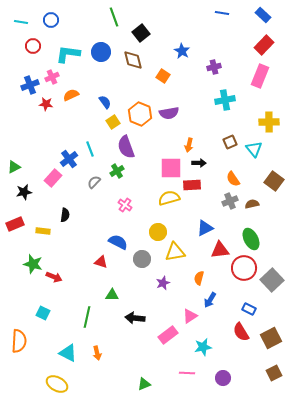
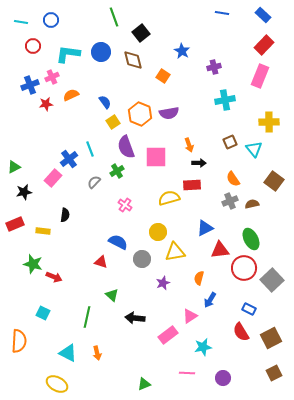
red star at (46, 104): rotated 16 degrees counterclockwise
orange arrow at (189, 145): rotated 32 degrees counterclockwise
pink square at (171, 168): moved 15 px left, 11 px up
green triangle at (112, 295): rotated 40 degrees clockwise
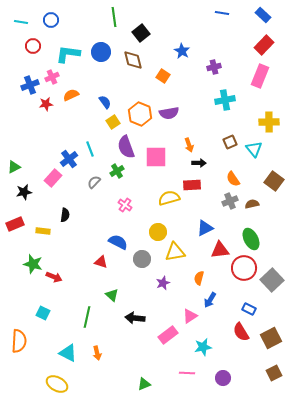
green line at (114, 17): rotated 12 degrees clockwise
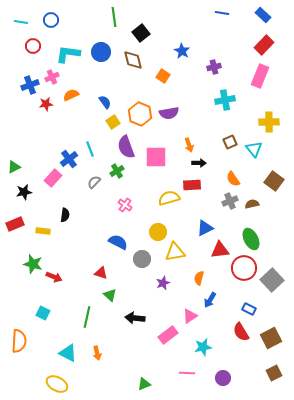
red triangle at (101, 262): moved 11 px down
green triangle at (112, 295): moved 2 px left
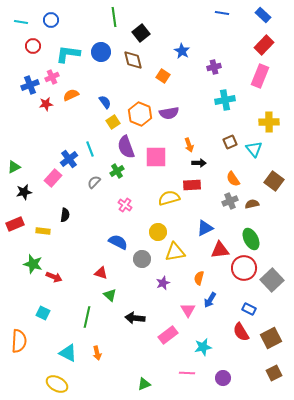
pink triangle at (190, 316): moved 2 px left, 6 px up; rotated 28 degrees counterclockwise
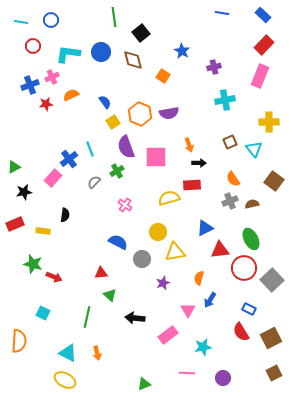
red triangle at (101, 273): rotated 24 degrees counterclockwise
yellow ellipse at (57, 384): moved 8 px right, 4 px up
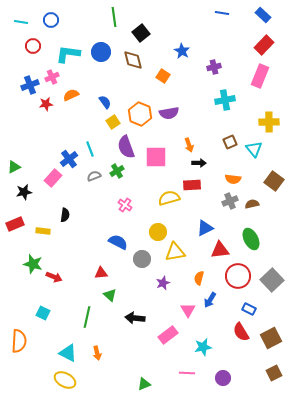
orange semicircle at (233, 179): rotated 49 degrees counterclockwise
gray semicircle at (94, 182): moved 6 px up; rotated 24 degrees clockwise
red circle at (244, 268): moved 6 px left, 8 px down
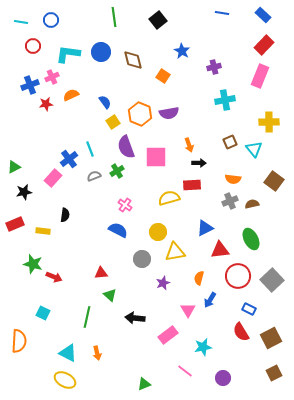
black square at (141, 33): moved 17 px right, 13 px up
blue semicircle at (118, 242): moved 12 px up
pink line at (187, 373): moved 2 px left, 2 px up; rotated 35 degrees clockwise
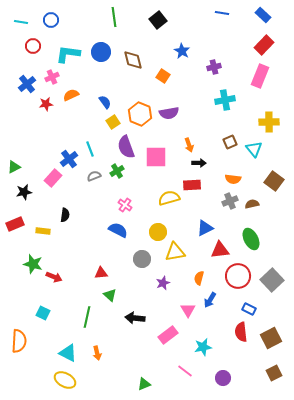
blue cross at (30, 85): moved 3 px left, 1 px up; rotated 18 degrees counterclockwise
red semicircle at (241, 332): rotated 24 degrees clockwise
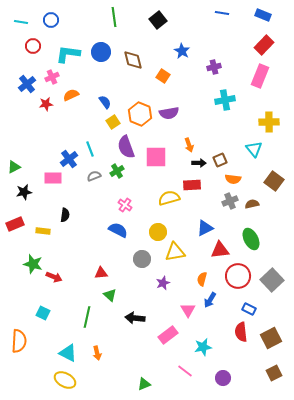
blue rectangle at (263, 15): rotated 21 degrees counterclockwise
brown square at (230, 142): moved 10 px left, 18 px down
pink rectangle at (53, 178): rotated 48 degrees clockwise
orange semicircle at (199, 278): moved 3 px right, 1 px down
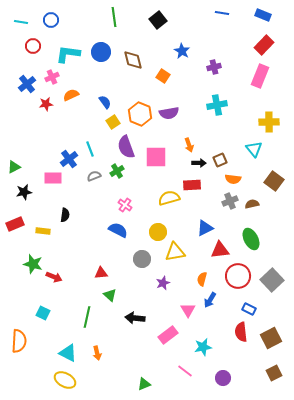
cyan cross at (225, 100): moved 8 px left, 5 px down
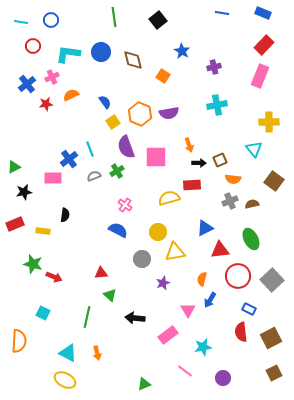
blue rectangle at (263, 15): moved 2 px up
